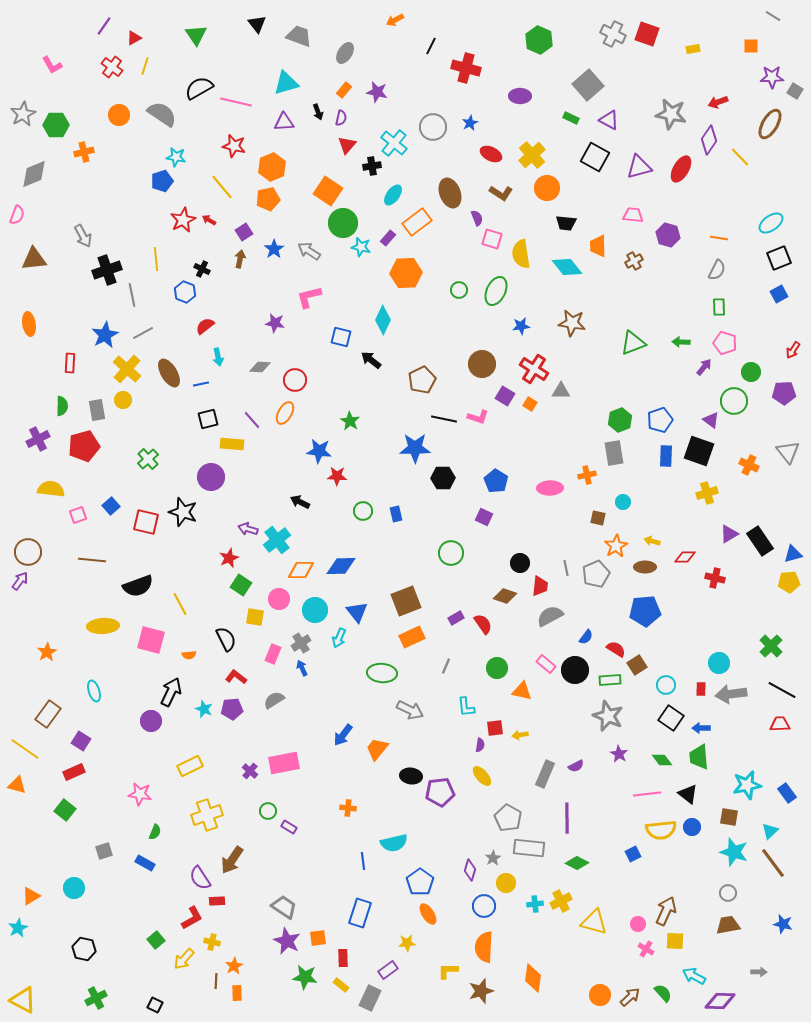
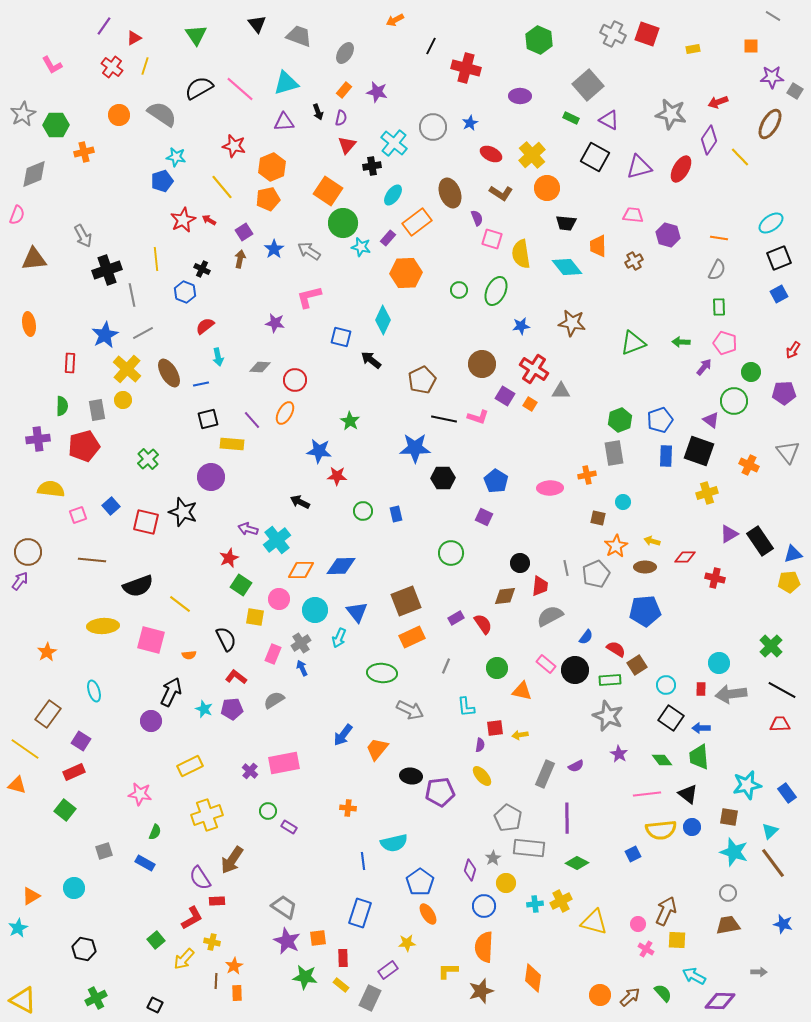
pink line at (236, 102): moved 4 px right, 13 px up; rotated 28 degrees clockwise
purple cross at (38, 439): rotated 20 degrees clockwise
brown diamond at (505, 596): rotated 25 degrees counterclockwise
yellow line at (180, 604): rotated 25 degrees counterclockwise
yellow square at (675, 941): moved 2 px right, 1 px up
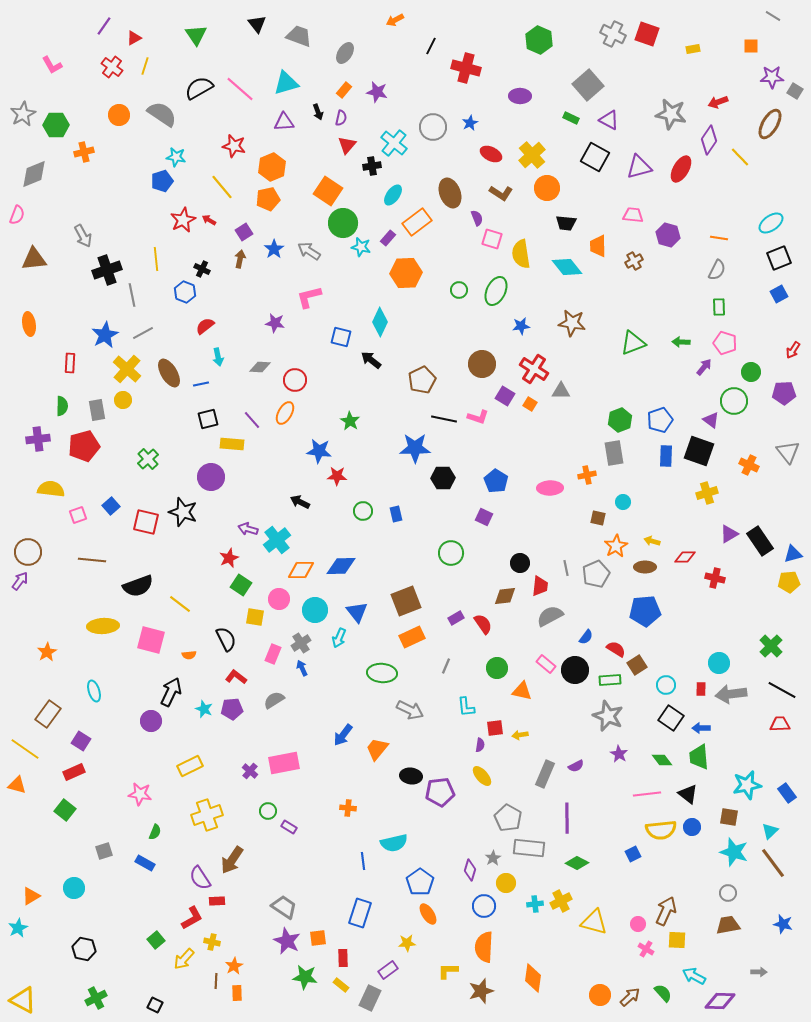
cyan diamond at (383, 320): moved 3 px left, 2 px down
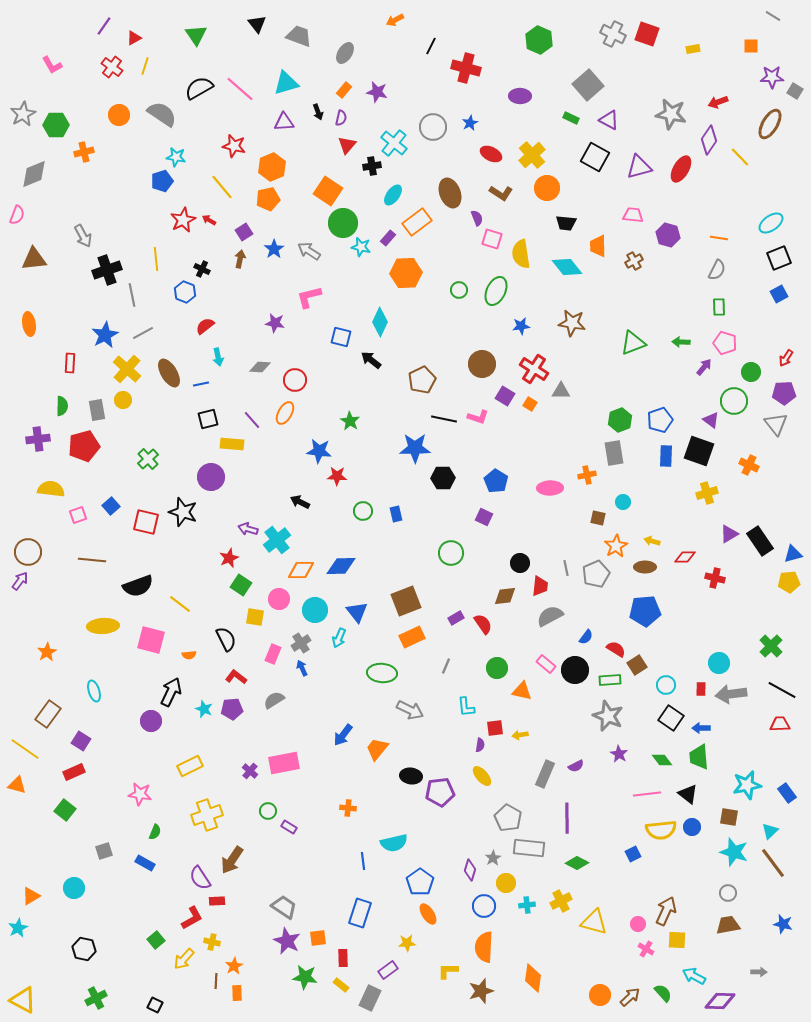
red arrow at (793, 350): moved 7 px left, 8 px down
gray triangle at (788, 452): moved 12 px left, 28 px up
cyan cross at (535, 904): moved 8 px left, 1 px down
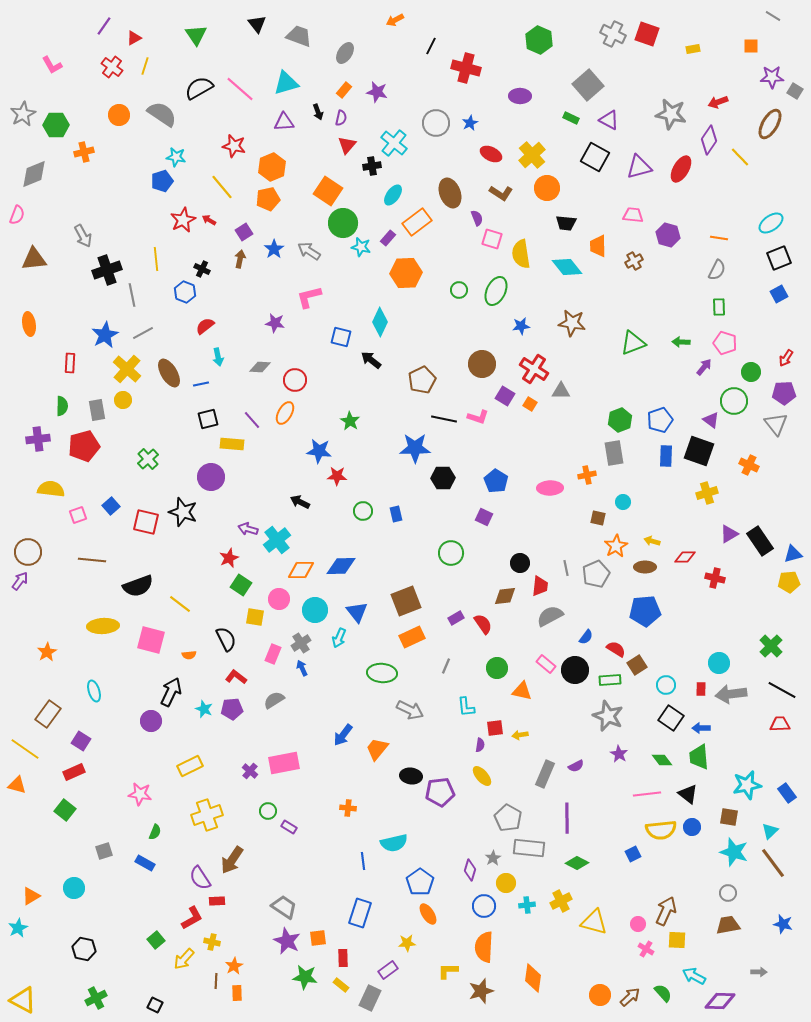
gray circle at (433, 127): moved 3 px right, 4 px up
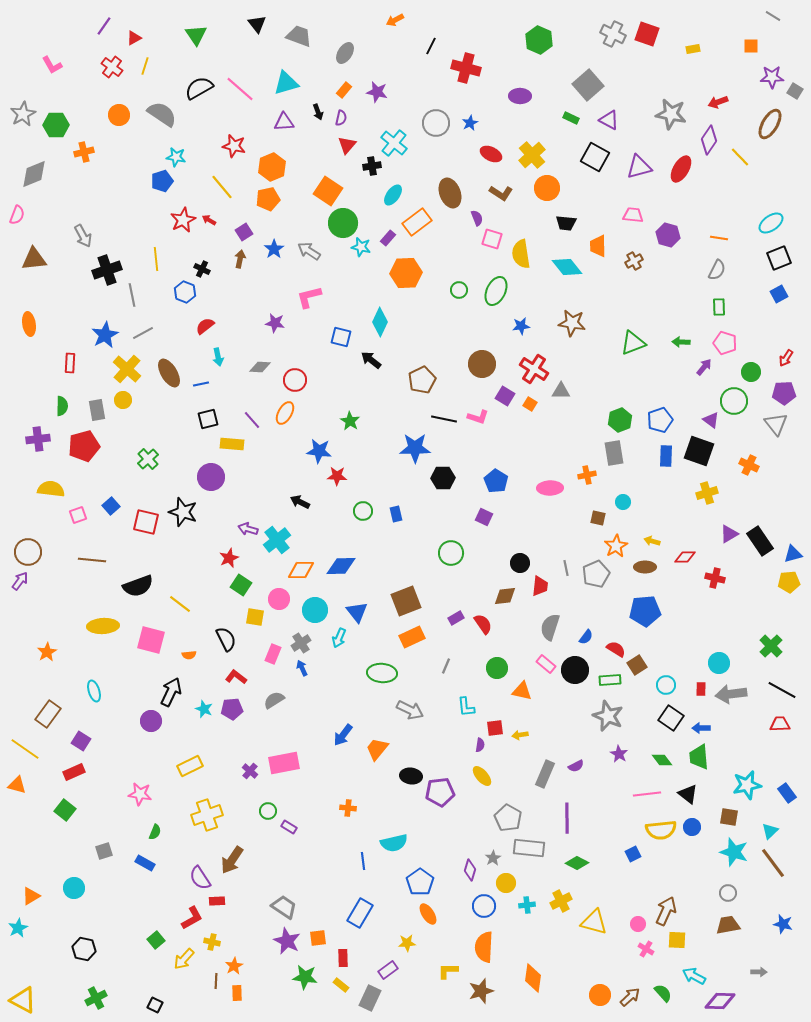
gray semicircle at (550, 616): moved 11 px down; rotated 44 degrees counterclockwise
blue rectangle at (360, 913): rotated 12 degrees clockwise
